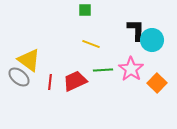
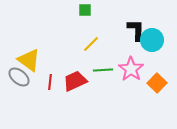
yellow line: rotated 66 degrees counterclockwise
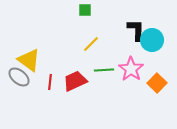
green line: moved 1 px right
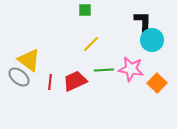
black L-shape: moved 7 px right, 8 px up
pink star: rotated 25 degrees counterclockwise
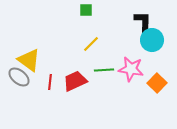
green square: moved 1 px right
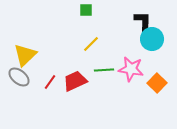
cyan circle: moved 1 px up
yellow triangle: moved 4 px left, 5 px up; rotated 40 degrees clockwise
red line: rotated 28 degrees clockwise
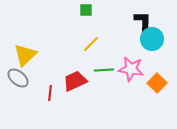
gray ellipse: moved 1 px left, 1 px down
red line: moved 11 px down; rotated 28 degrees counterclockwise
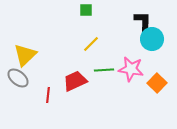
red line: moved 2 px left, 2 px down
